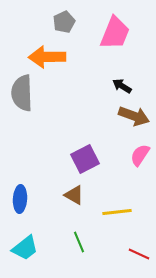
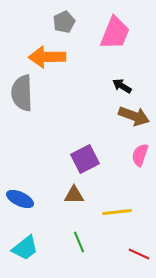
pink semicircle: rotated 15 degrees counterclockwise
brown triangle: rotated 30 degrees counterclockwise
blue ellipse: rotated 68 degrees counterclockwise
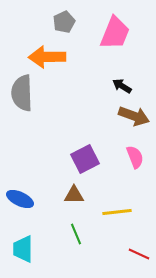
pink semicircle: moved 5 px left, 2 px down; rotated 140 degrees clockwise
green line: moved 3 px left, 8 px up
cyan trapezoid: moved 2 px left, 1 px down; rotated 128 degrees clockwise
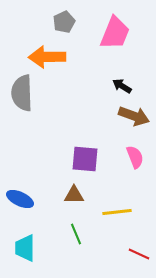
purple square: rotated 32 degrees clockwise
cyan trapezoid: moved 2 px right, 1 px up
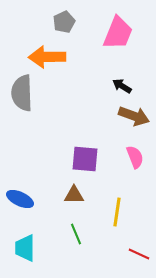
pink trapezoid: moved 3 px right
yellow line: rotated 76 degrees counterclockwise
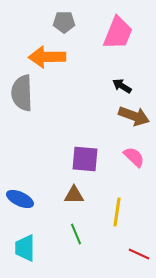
gray pentagon: rotated 25 degrees clockwise
pink semicircle: moved 1 px left; rotated 25 degrees counterclockwise
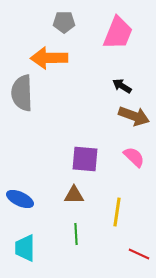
orange arrow: moved 2 px right, 1 px down
green line: rotated 20 degrees clockwise
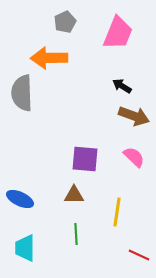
gray pentagon: moved 1 px right; rotated 25 degrees counterclockwise
red line: moved 1 px down
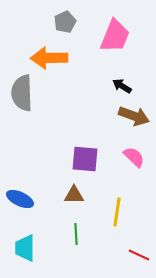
pink trapezoid: moved 3 px left, 3 px down
